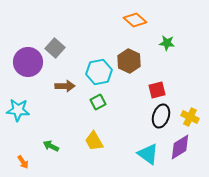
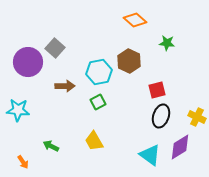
yellow cross: moved 7 px right
cyan triangle: moved 2 px right, 1 px down
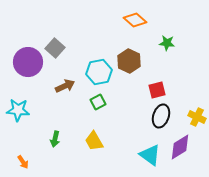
brown arrow: rotated 24 degrees counterclockwise
green arrow: moved 4 px right, 7 px up; rotated 105 degrees counterclockwise
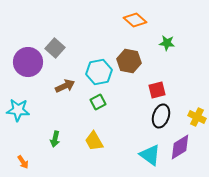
brown hexagon: rotated 15 degrees counterclockwise
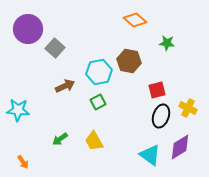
purple circle: moved 33 px up
yellow cross: moved 9 px left, 9 px up
green arrow: moved 5 px right; rotated 42 degrees clockwise
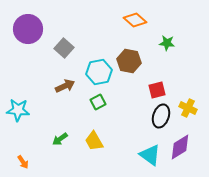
gray square: moved 9 px right
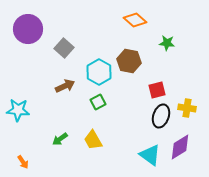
cyan hexagon: rotated 20 degrees counterclockwise
yellow cross: moved 1 px left; rotated 18 degrees counterclockwise
yellow trapezoid: moved 1 px left, 1 px up
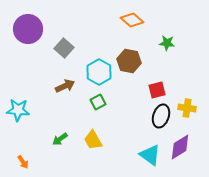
orange diamond: moved 3 px left
